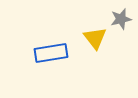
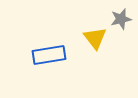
blue rectangle: moved 2 px left, 2 px down
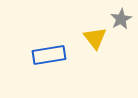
gray star: rotated 15 degrees counterclockwise
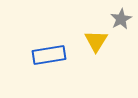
yellow triangle: moved 1 px right, 3 px down; rotated 10 degrees clockwise
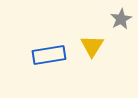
yellow triangle: moved 4 px left, 5 px down
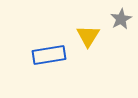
yellow triangle: moved 4 px left, 10 px up
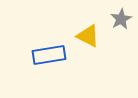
yellow triangle: rotated 35 degrees counterclockwise
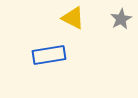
yellow triangle: moved 15 px left, 18 px up
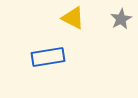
blue rectangle: moved 1 px left, 2 px down
